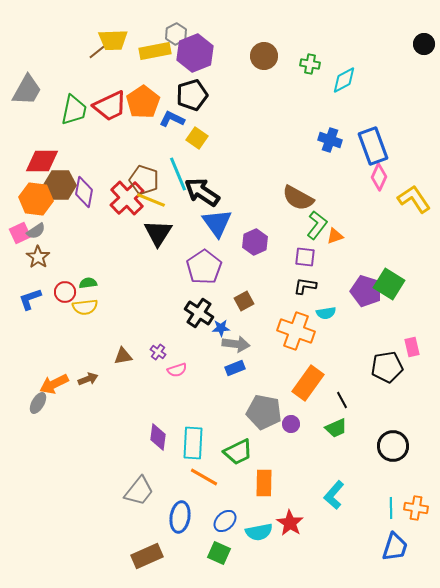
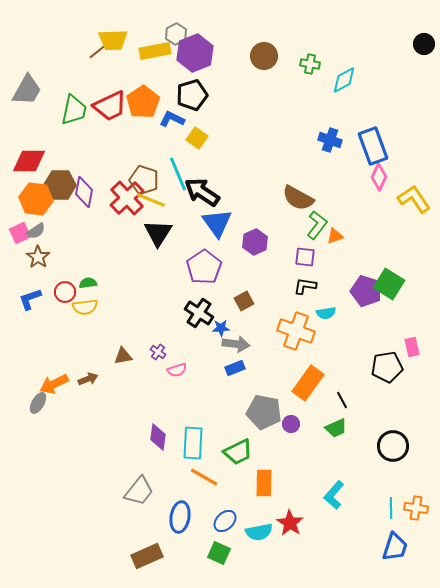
red diamond at (42, 161): moved 13 px left
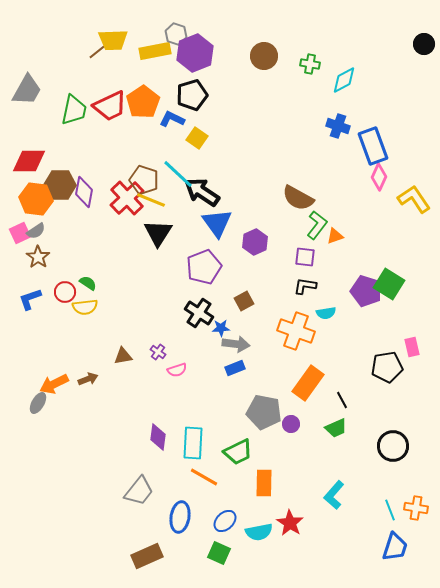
gray hexagon at (176, 34): rotated 15 degrees counterclockwise
blue cross at (330, 140): moved 8 px right, 14 px up
cyan line at (178, 174): rotated 24 degrees counterclockwise
purple pentagon at (204, 267): rotated 12 degrees clockwise
green semicircle at (88, 283): rotated 42 degrees clockwise
cyan line at (391, 508): moved 1 px left, 2 px down; rotated 20 degrees counterclockwise
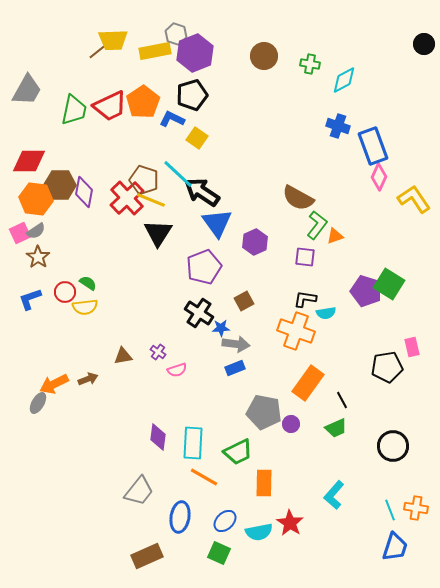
black L-shape at (305, 286): moved 13 px down
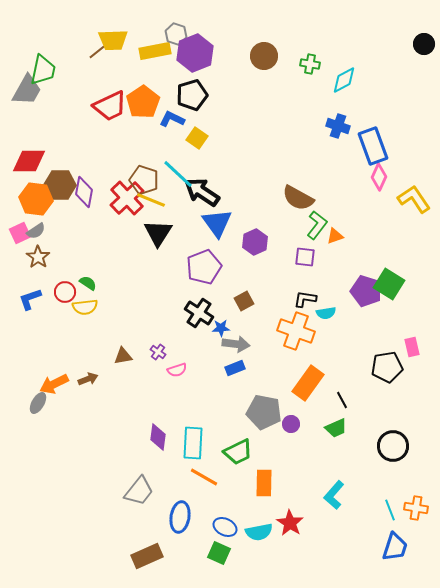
green trapezoid at (74, 110): moved 31 px left, 40 px up
blue ellipse at (225, 521): moved 6 px down; rotated 70 degrees clockwise
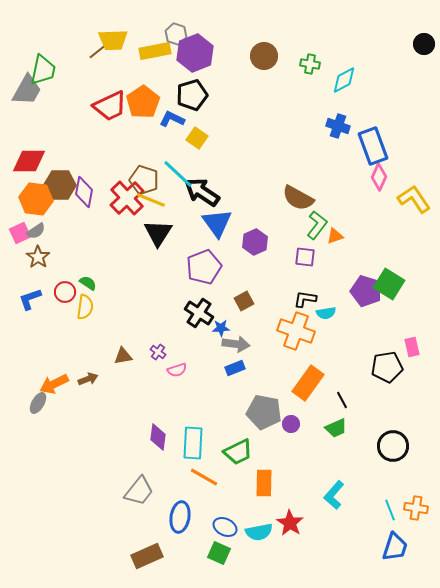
yellow semicircle at (85, 307): rotated 75 degrees counterclockwise
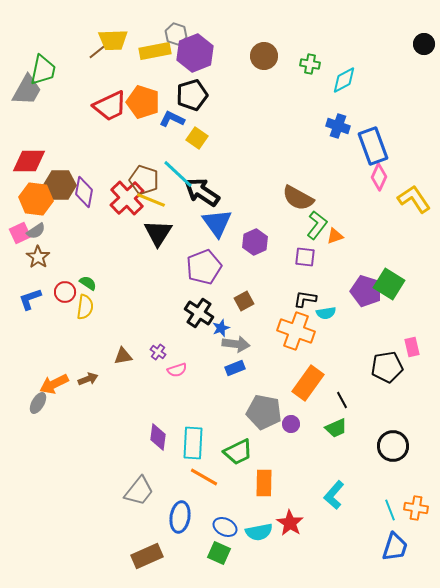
orange pentagon at (143, 102): rotated 20 degrees counterclockwise
blue star at (221, 328): rotated 18 degrees counterclockwise
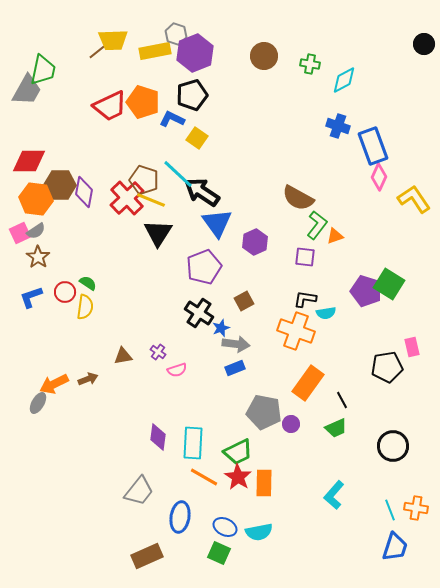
blue L-shape at (30, 299): moved 1 px right, 2 px up
red star at (290, 523): moved 52 px left, 46 px up
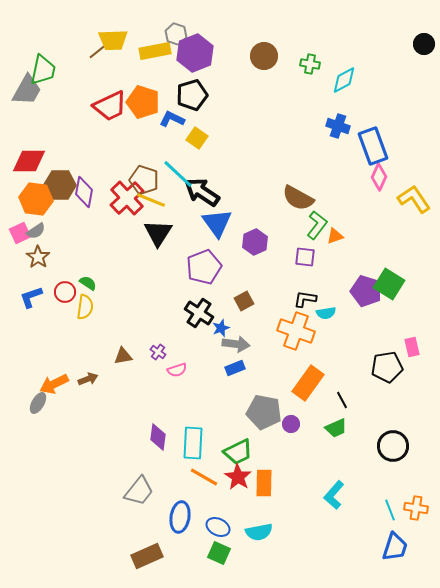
blue ellipse at (225, 527): moved 7 px left
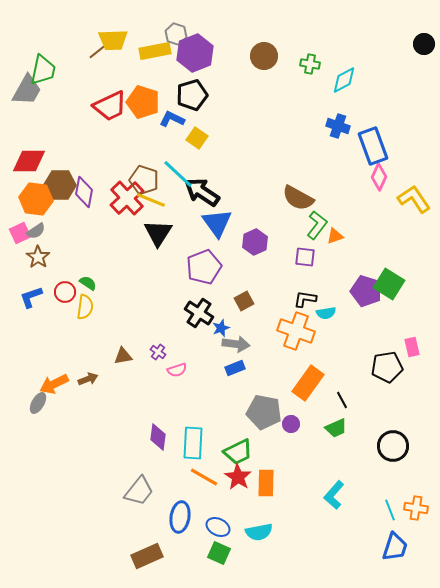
orange rectangle at (264, 483): moved 2 px right
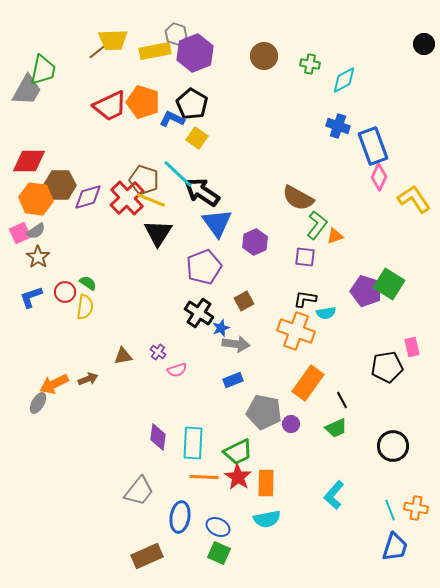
black pentagon at (192, 95): moved 9 px down; rotated 24 degrees counterclockwise
purple diamond at (84, 192): moved 4 px right, 5 px down; rotated 64 degrees clockwise
blue rectangle at (235, 368): moved 2 px left, 12 px down
orange line at (204, 477): rotated 28 degrees counterclockwise
cyan semicircle at (259, 532): moved 8 px right, 13 px up
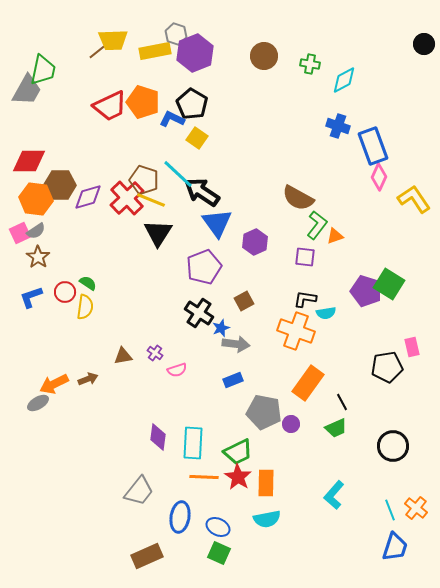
purple cross at (158, 352): moved 3 px left, 1 px down
black line at (342, 400): moved 2 px down
gray ellipse at (38, 403): rotated 30 degrees clockwise
orange cross at (416, 508): rotated 30 degrees clockwise
